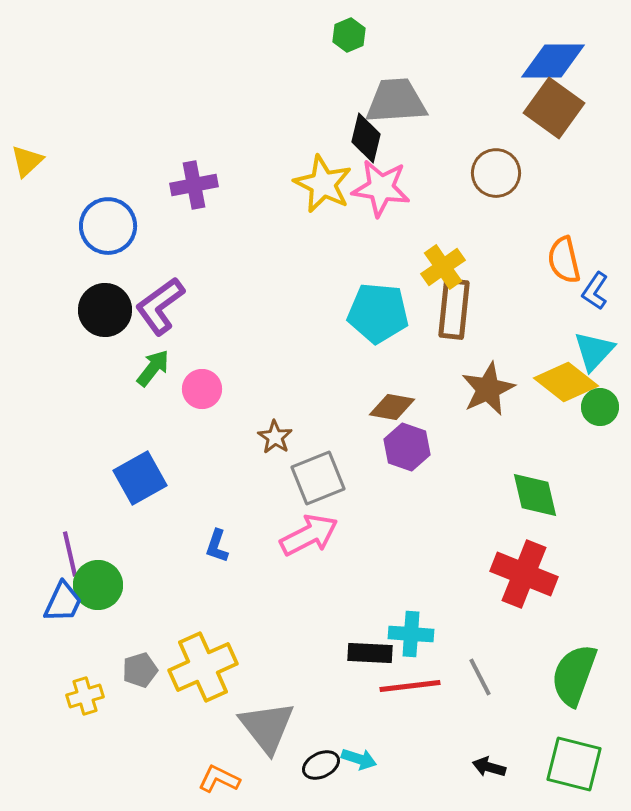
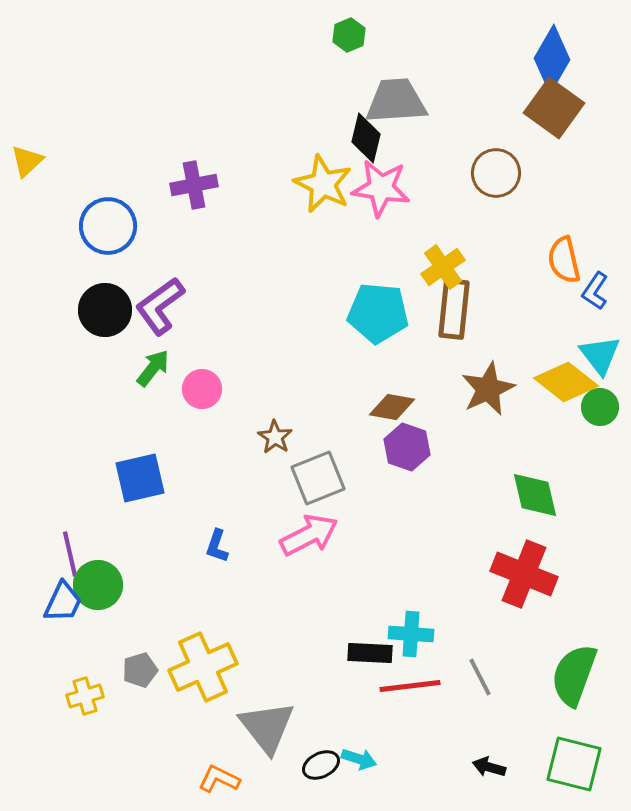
blue diamond at (553, 61): moved 1 px left, 2 px up; rotated 60 degrees counterclockwise
cyan triangle at (594, 351): moved 6 px right, 4 px down; rotated 21 degrees counterclockwise
blue square at (140, 478): rotated 16 degrees clockwise
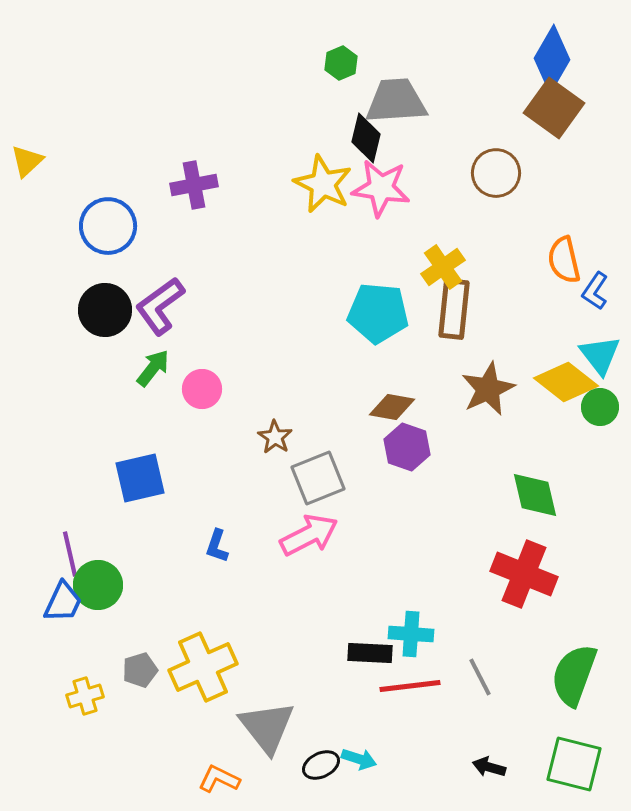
green hexagon at (349, 35): moved 8 px left, 28 px down
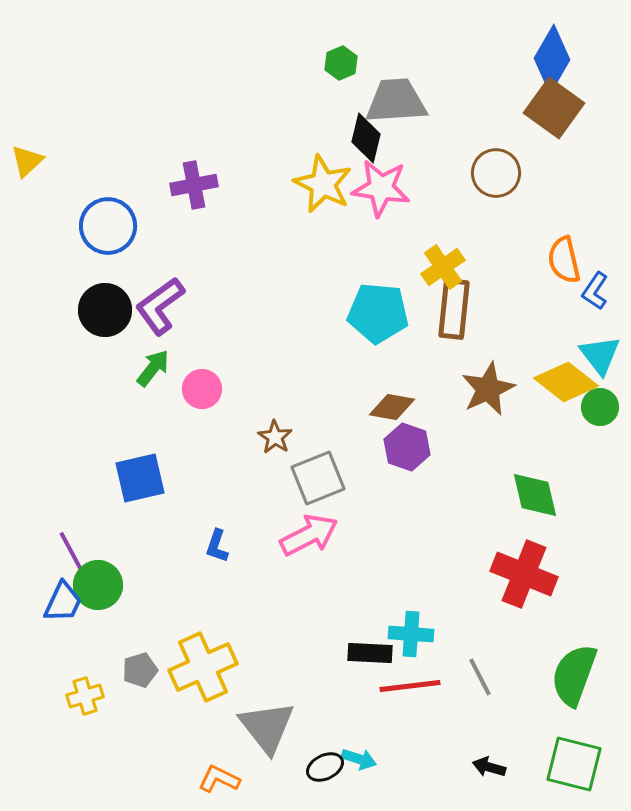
purple line at (70, 554): moved 2 px right, 1 px up; rotated 15 degrees counterclockwise
black ellipse at (321, 765): moved 4 px right, 2 px down
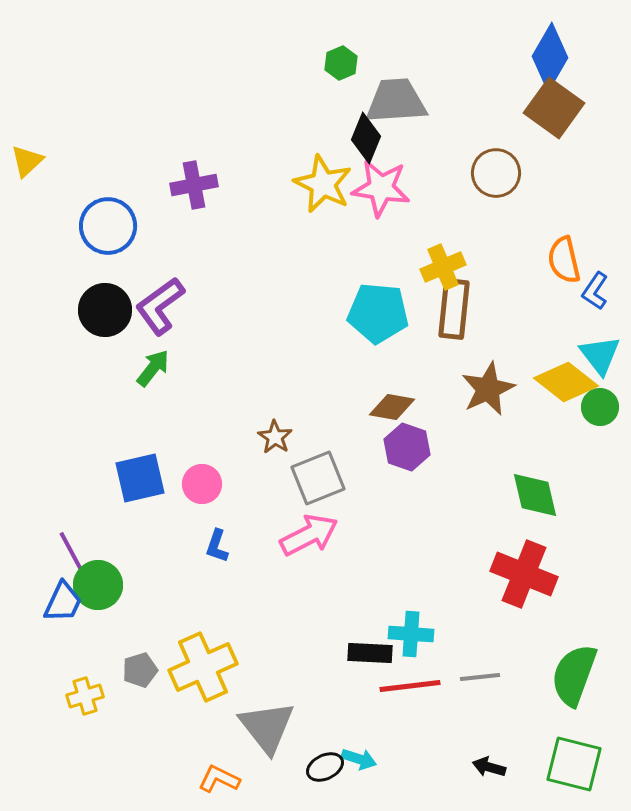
blue diamond at (552, 59): moved 2 px left, 2 px up
black diamond at (366, 138): rotated 9 degrees clockwise
yellow cross at (443, 267): rotated 12 degrees clockwise
pink circle at (202, 389): moved 95 px down
gray line at (480, 677): rotated 69 degrees counterclockwise
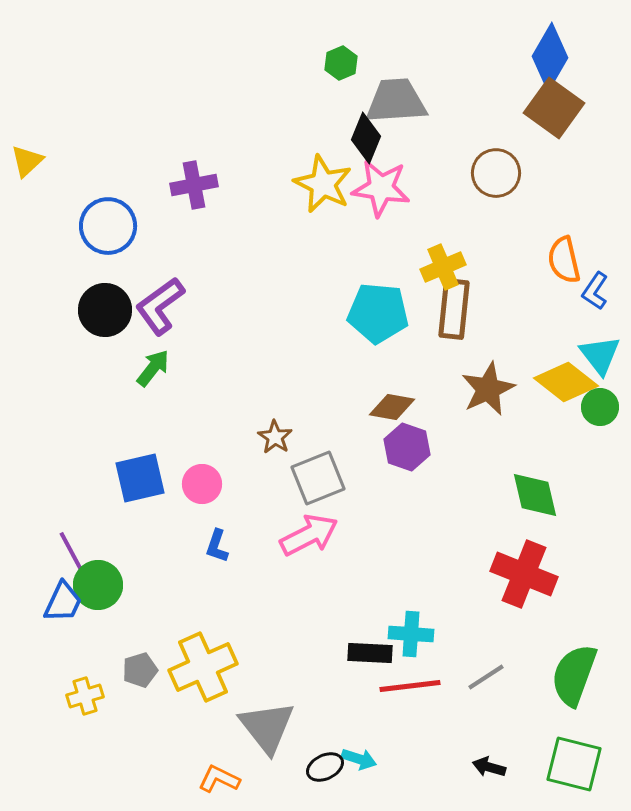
gray line at (480, 677): moved 6 px right; rotated 27 degrees counterclockwise
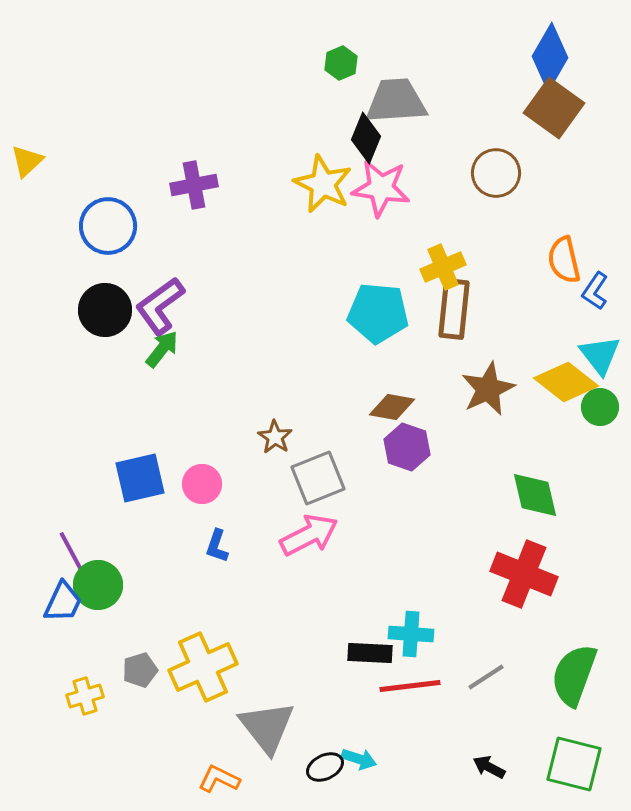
green arrow at (153, 368): moved 9 px right, 19 px up
black arrow at (489, 767): rotated 12 degrees clockwise
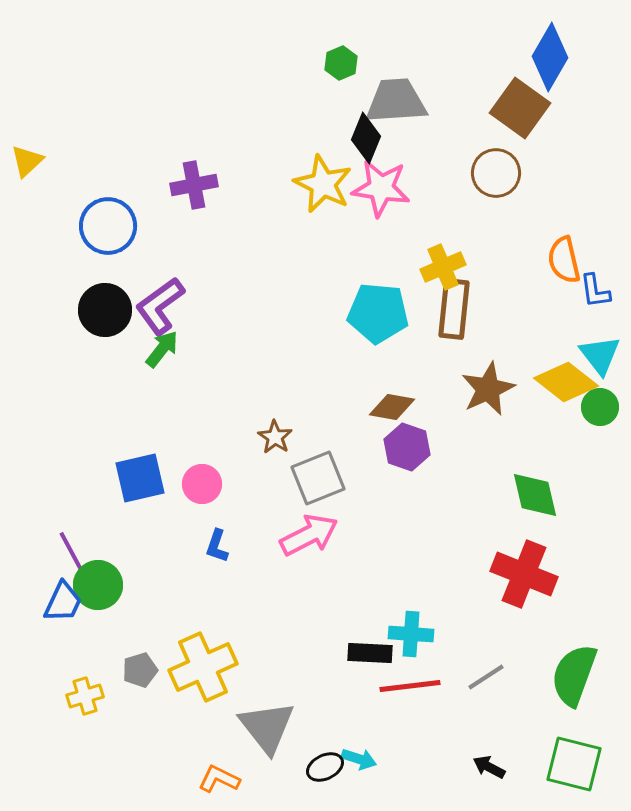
brown square at (554, 108): moved 34 px left
blue L-shape at (595, 291): rotated 42 degrees counterclockwise
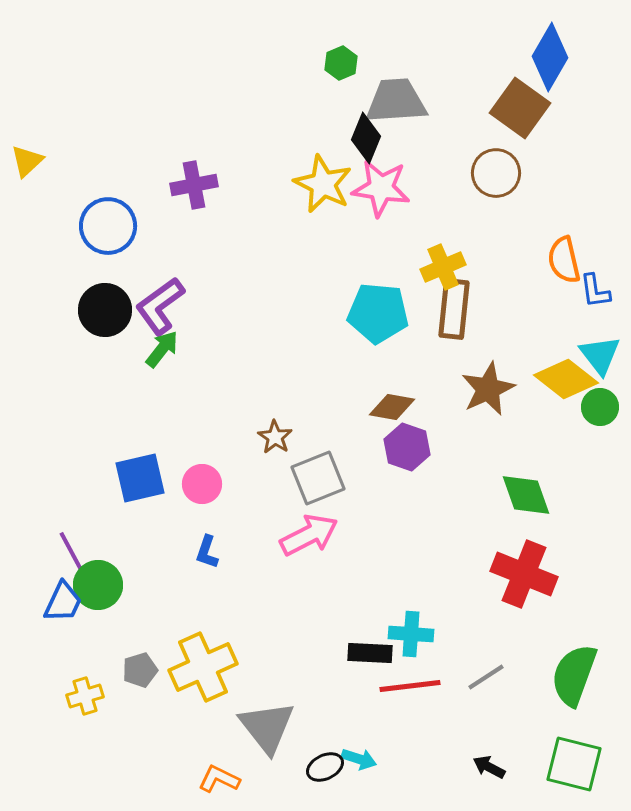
yellow diamond at (566, 382): moved 3 px up
green diamond at (535, 495): moved 9 px left; rotated 6 degrees counterclockwise
blue L-shape at (217, 546): moved 10 px left, 6 px down
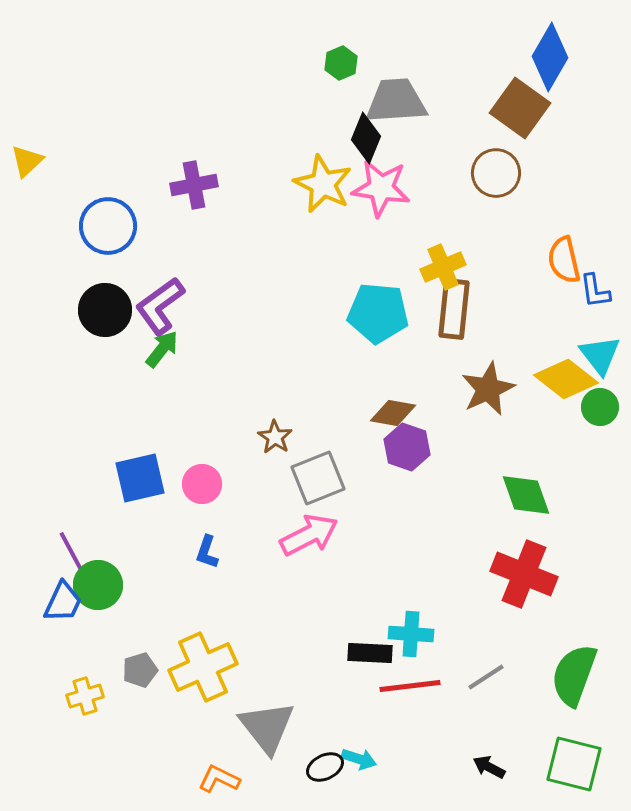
brown diamond at (392, 407): moved 1 px right, 6 px down
